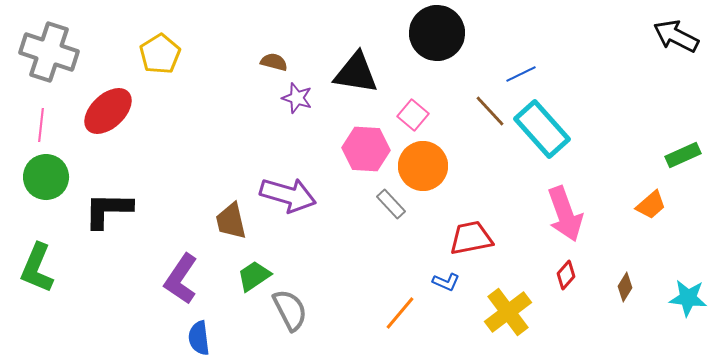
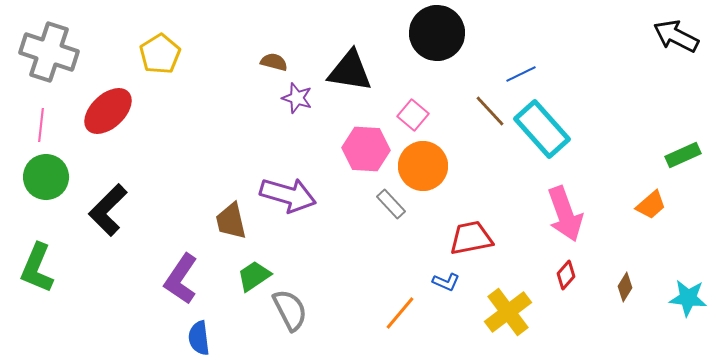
black triangle: moved 6 px left, 2 px up
black L-shape: rotated 46 degrees counterclockwise
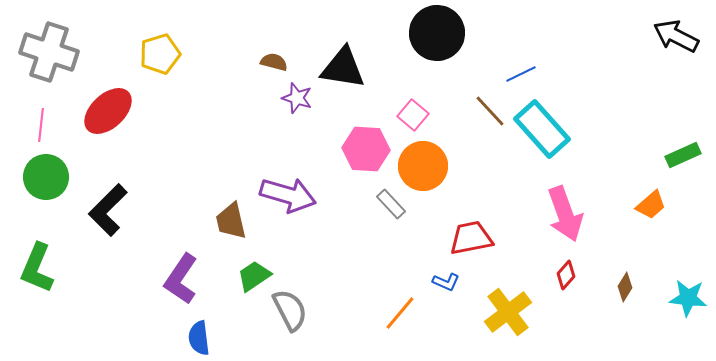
yellow pentagon: rotated 15 degrees clockwise
black triangle: moved 7 px left, 3 px up
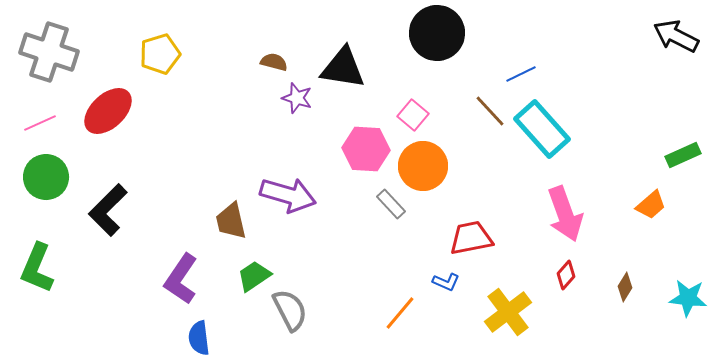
pink line: moved 1 px left, 2 px up; rotated 60 degrees clockwise
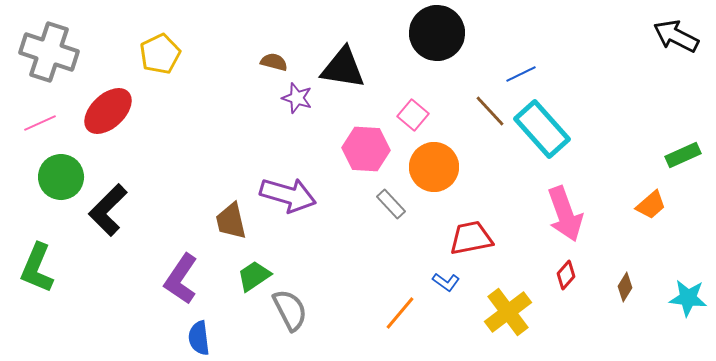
yellow pentagon: rotated 9 degrees counterclockwise
orange circle: moved 11 px right, 1 px down
green circle: moved 15 px right
blue L-shape: rotated 12 degrees clockwise
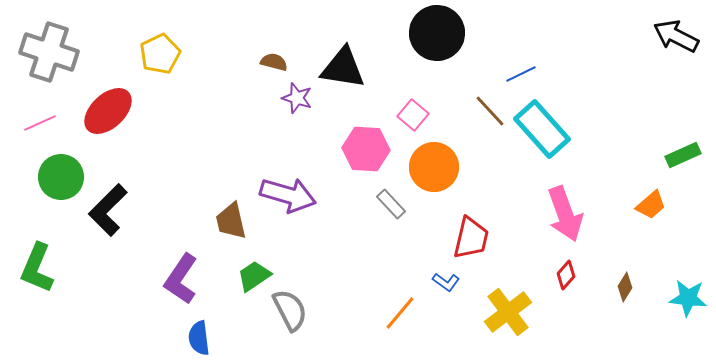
red trapezoid: rotated 114 degrees clockwise
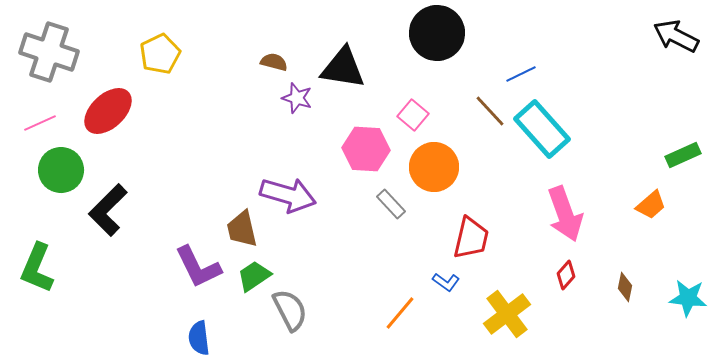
green circle: moved 7 px up
brown trapezoid: moved 11 px right, 8 px down
purple L-shape: moved 17 px right, 12 px up; rotated 60 degrees counterclockwise
brown diamond: rotated 20 degrees counterclockwise
yellow cross: moved 1 px left, 2 px down
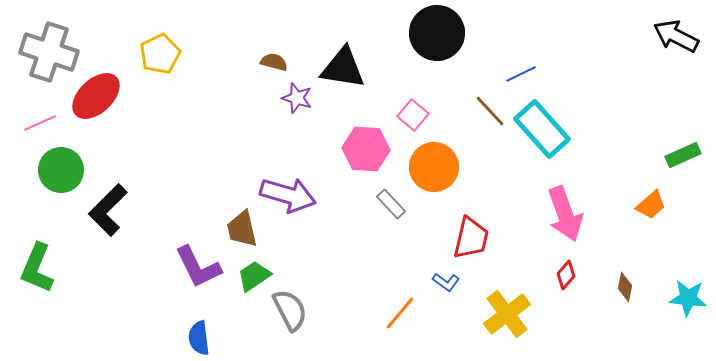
red ellipse: moved 12 px left, 15 px up
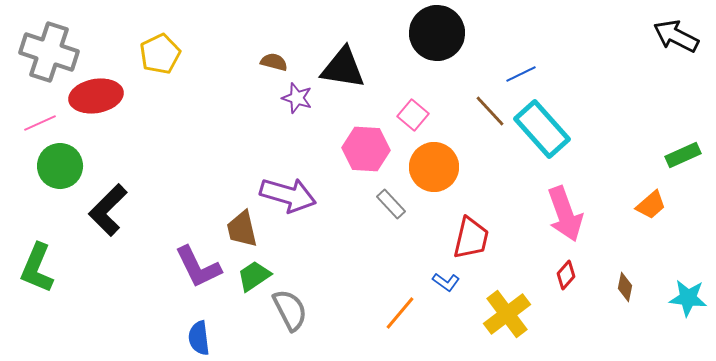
red ellipse: rotated 33 degrees clockwise
green circle: moved 1 px left, 4 px up
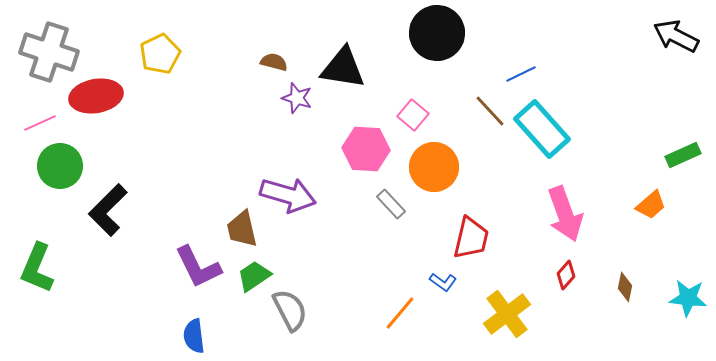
blue L-shape: moved 3 px left
blue semicircle: moved 5 px left, 2 px up
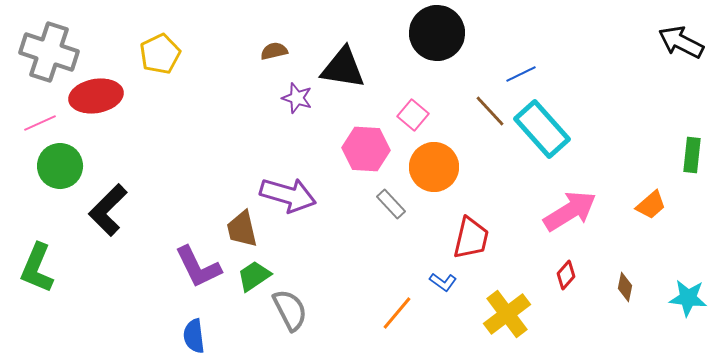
black arrow: moved 5 px right, 6 px down
brown semicircle: moved 11 px up; rotated 28 degrees counterclockwise
green rectangle: moved 9 px right; rotated 60 degrees counterclockwise
pink arrow: moved 5 px right, 3 px up; rotated 102 degrees counterclockwise
orange line: moved 3 px left
